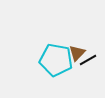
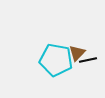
black line: rotated 18 degrees clockwise
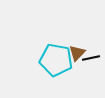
black line: moved 3 px right, 2 px up
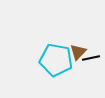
brown triangle: moved 1 px right, 1 px up
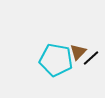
black line: rotated 30 degrees counterclockwise
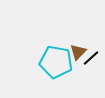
cyan pentagon: moved 2 px down
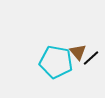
brown triangle: rotated 24 degrees counterclockwise
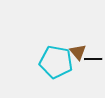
black line: moved 2 px right, 1 px down; rotated 42 degrees clockwise
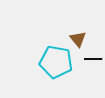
brown triangle: moved 13 px up
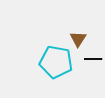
brown triangle: rotated 12 degrees clockwise
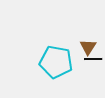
brown triangle: moved 10 px right, 8 px down
